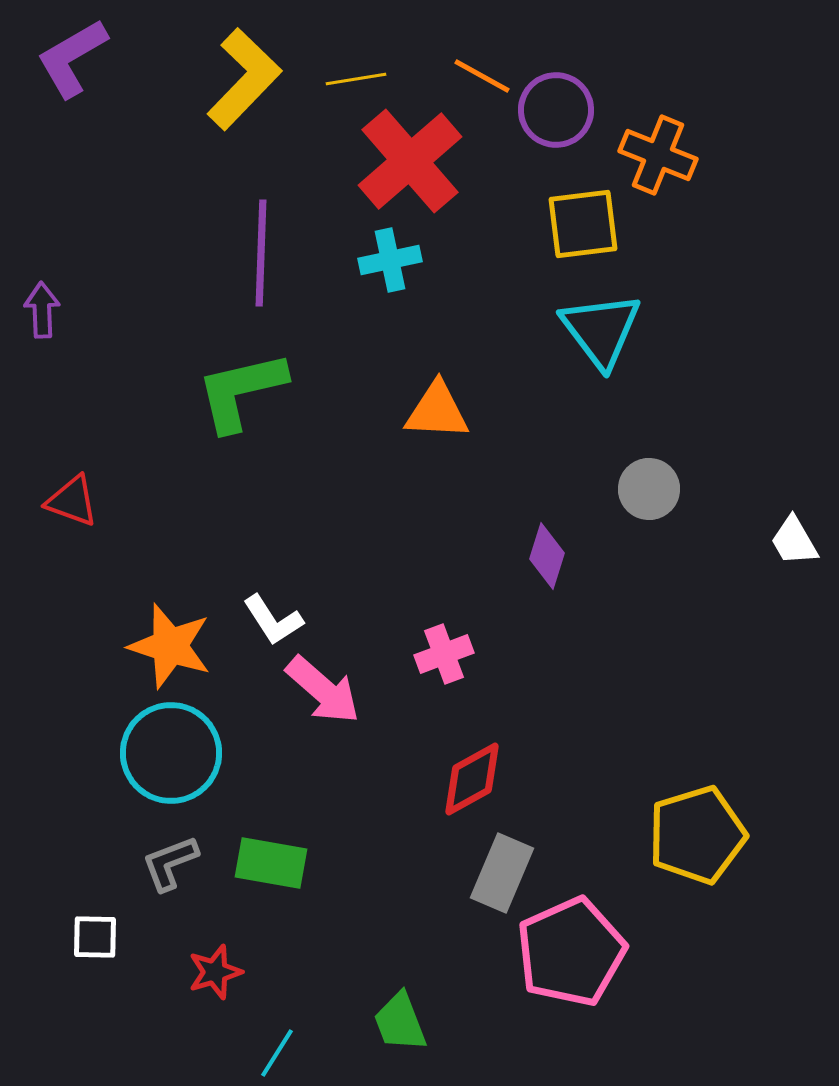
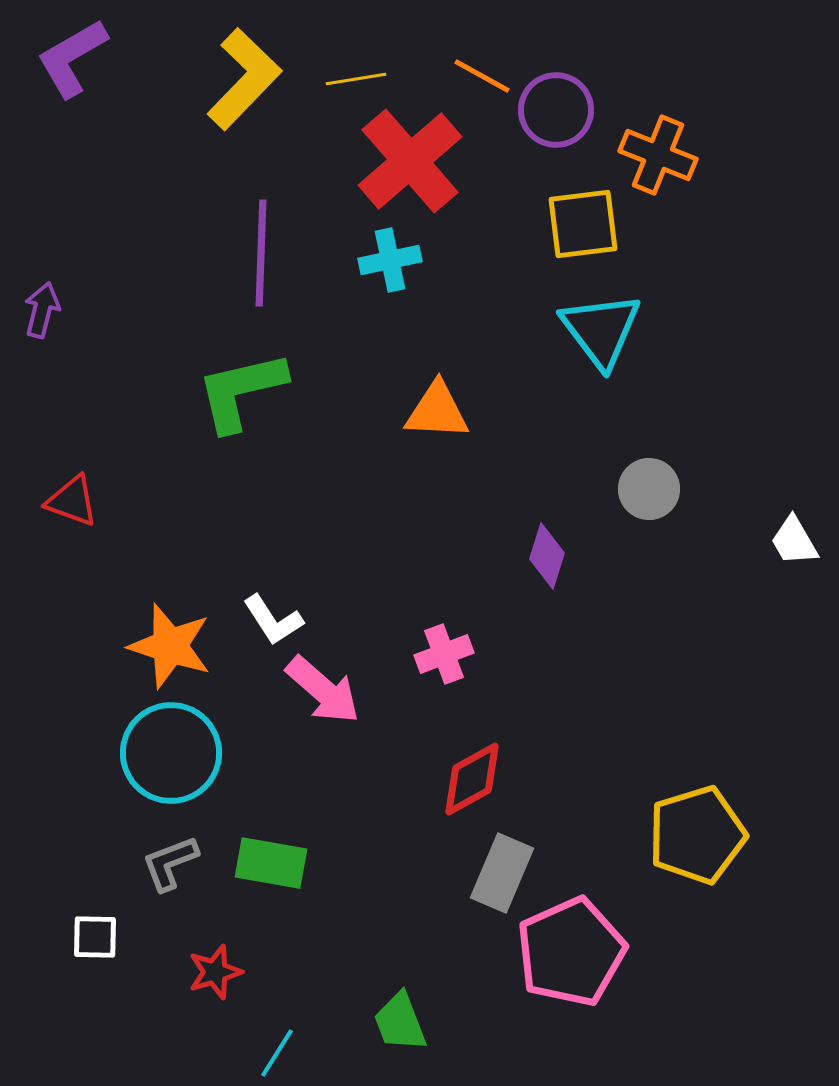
purple arrow: rotated 16 degrees clockwise
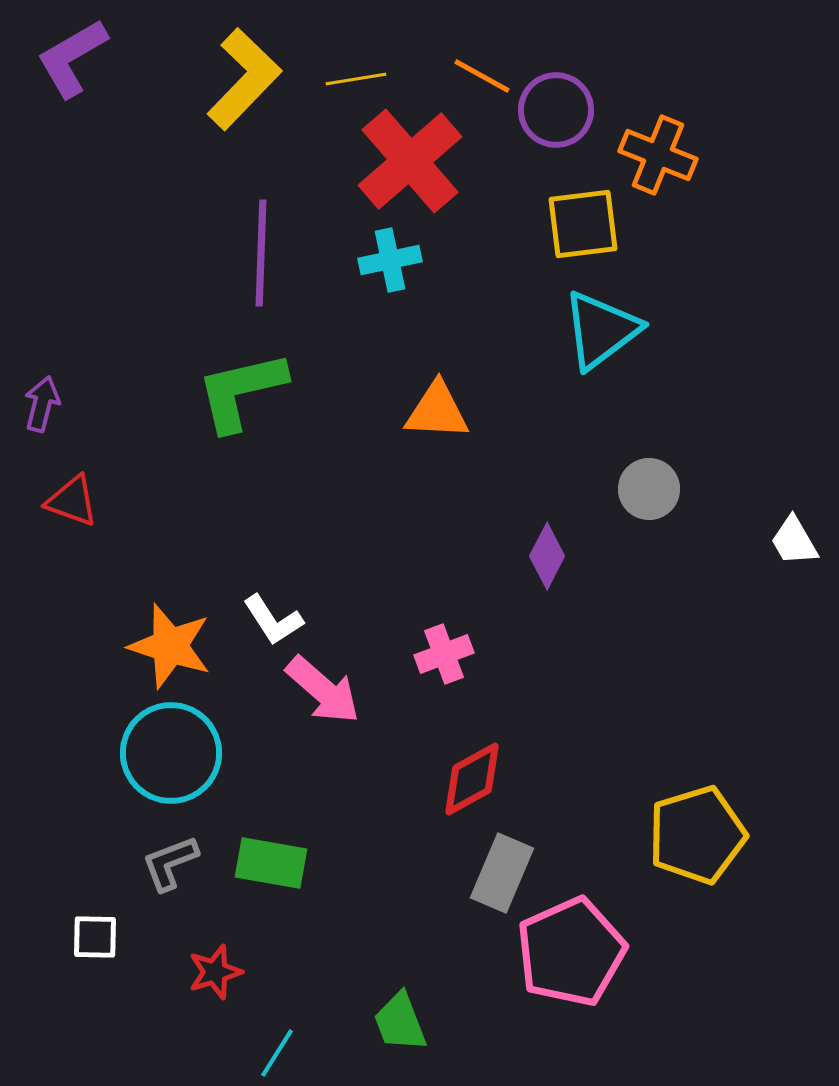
purple arrow: moved 94 px down
cyan triangle: rotated 30 degrees clockwise
purple diamond: rotated 10 degrees clockwise
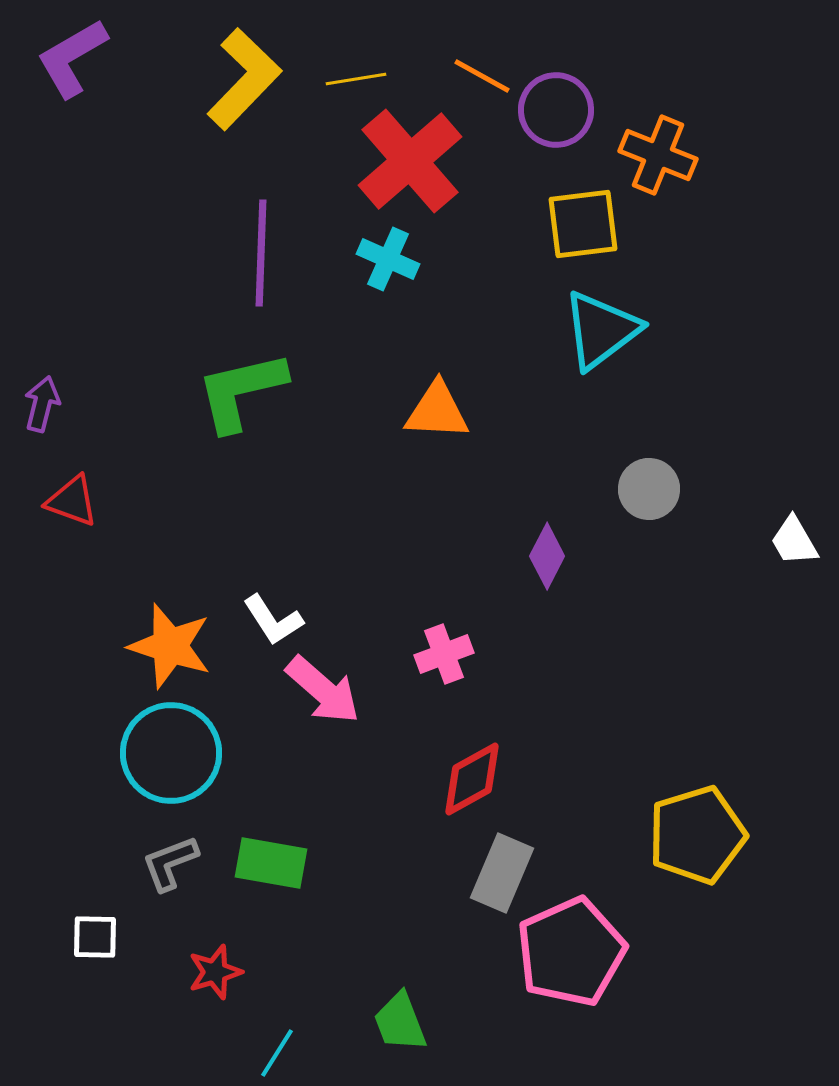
cyan cross: moved 2 px left, 1 px up; rotated 36 degrees clockwise
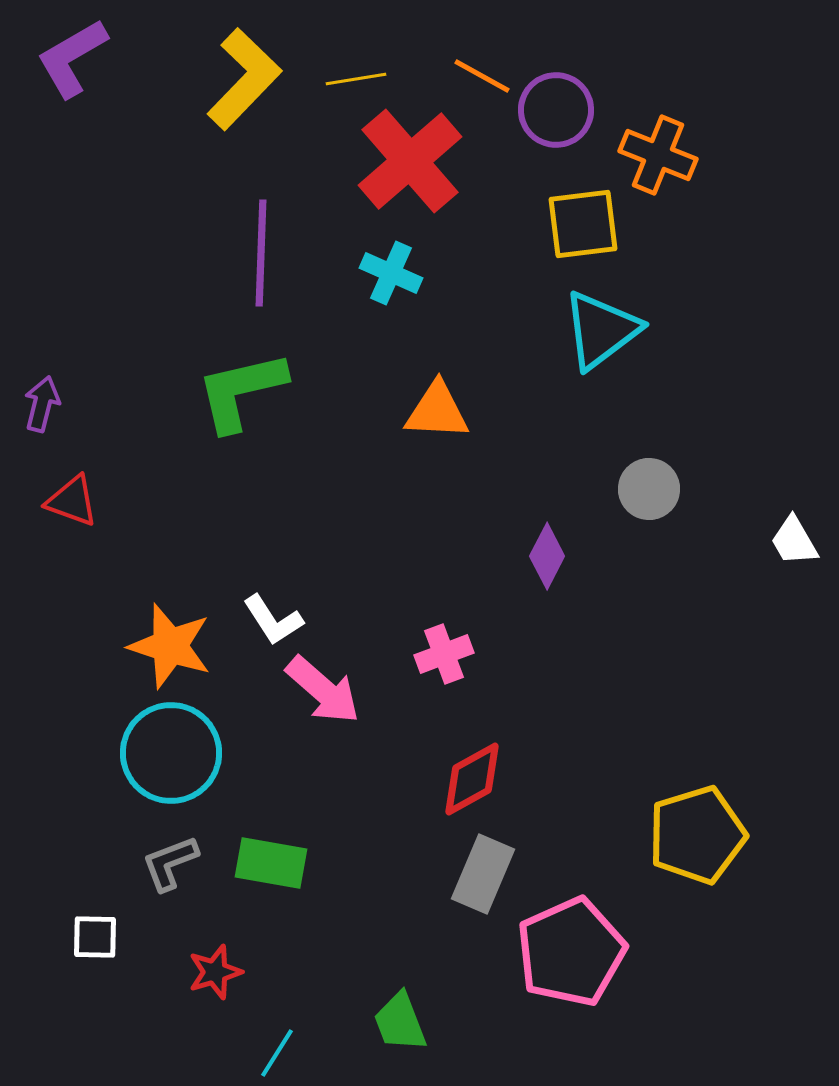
cyan cross: moved 3 px right, 14 px down
gray rectangle: moved 19 px left, 1 px down
